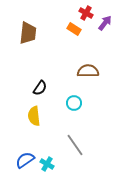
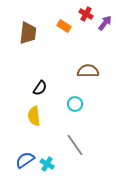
red cross: moved 1 px down
orange rectangle: moved 10 px left, 3 px up
cyan circle: moved 1 px right, 1 px down
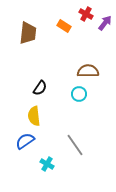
cyan circle: moved 4 px right, 10 px up
blue semicircle: moved 19 px up
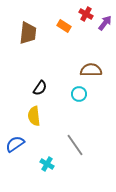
brown semicircle: moved 3 px right, 1 px up
blue semicircle: moved 10 px left, 3 px down
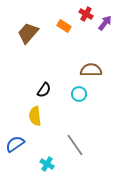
brown trapezoid: rotated 145 degrees counterclockwise
black semicircle: moved 4 px right, 2 px down
yellow semicircle: moved 1 px right
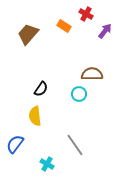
purple arrow: moved 8 px down
brown trapezoid: moved 1 px down
brown semicircle: moved 1 px right, 4 px down
black semicircle: moved 3 px left, 1 px up
blue semicircle: rotated 18 degrees counterclockwise
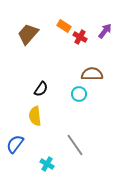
red cross: moved 6 px left, 23 px down
